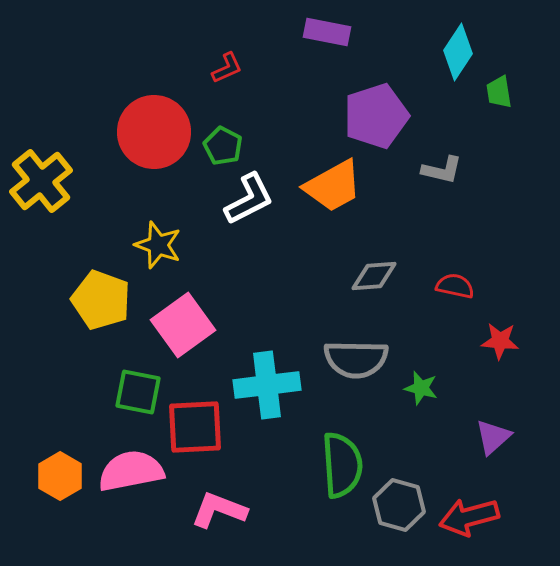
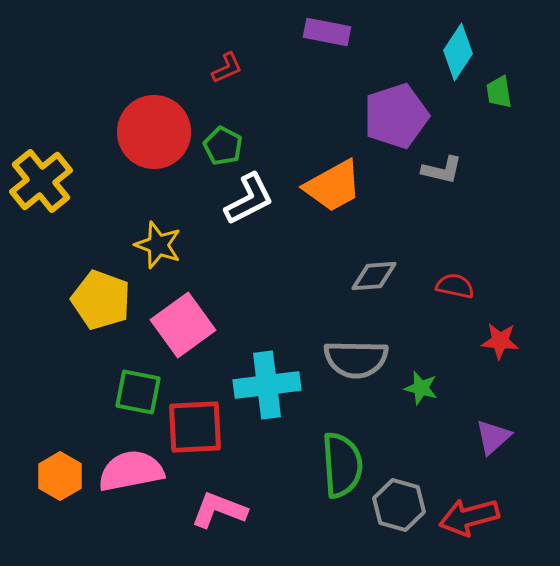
purple pentagon: moved 20 px right
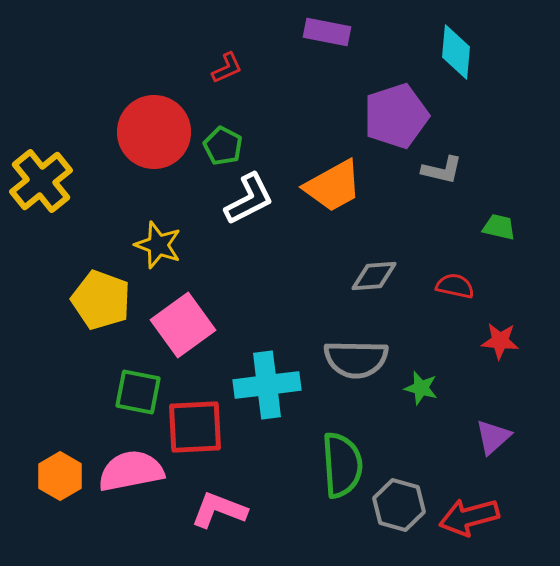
cyan diamond: moved 2 px left; rotated 28 degrees counterclockwise
green trapezoid: moved 135 px down; rotated 112 degrees clockwise
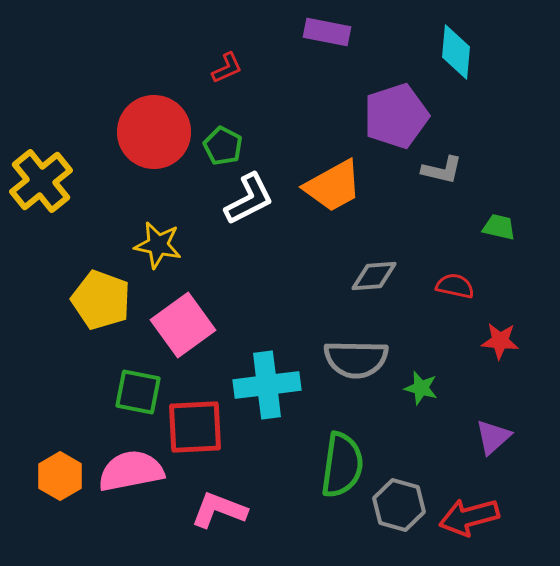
yellow star: rotated 9 degrees counterclockwise
green semicircle: rotated 12 degrees clockwise
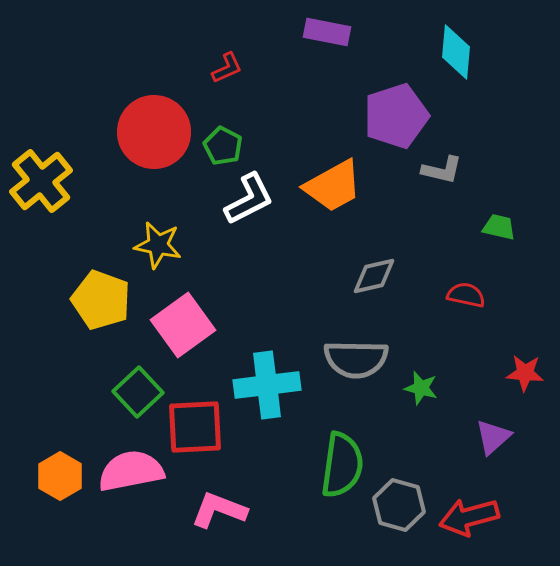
gray diamond: rotated 9 degrees counterclockwise
red semicircle: moved 11 px right, 9 px down
red star: moved 25 px right, 32 px down
green square: rotated 36 degrees clockwise
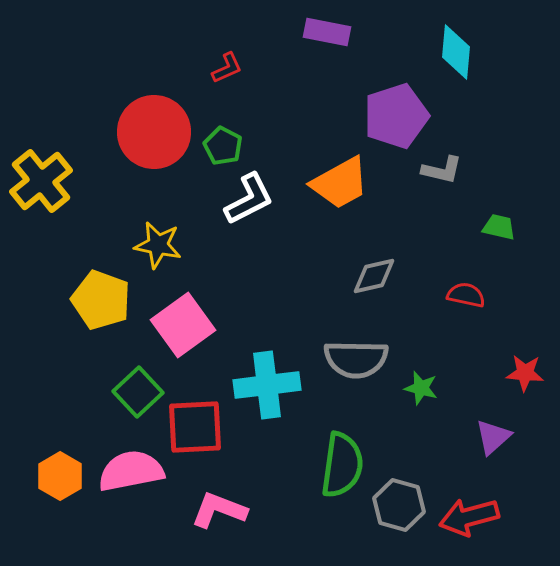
orange trapezoid: moved 7 px right, 3 px up
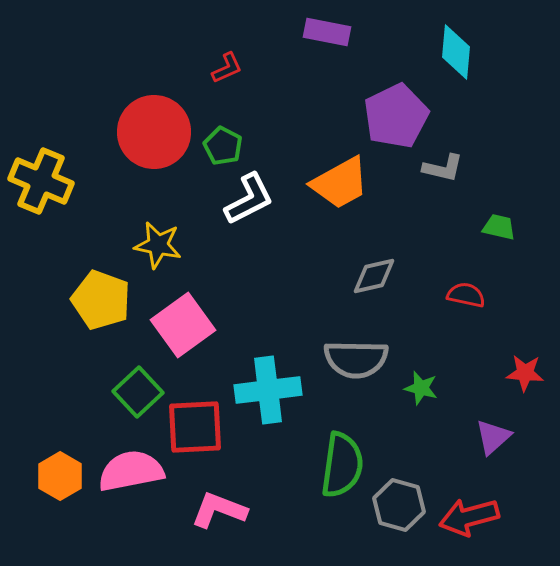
purple pentagon: rotated 8 degrees counterclockwise
gray L-shape: moved 1 px right, 2 px up
yellow cross: rotated 28 degrees counterclockwise
cyan cross: moved 1 px right, 5 px down
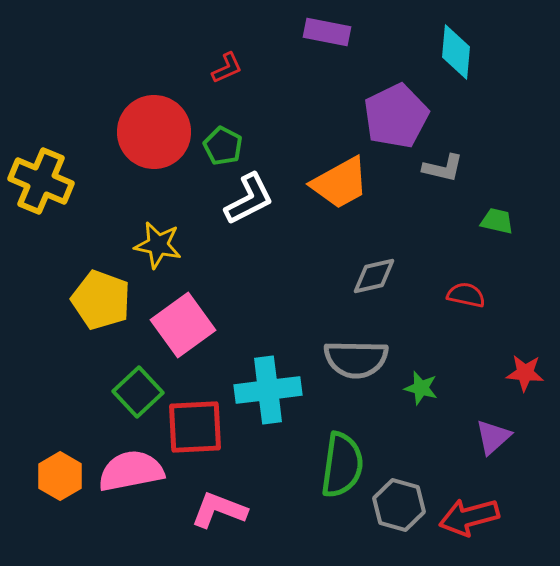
green trapezoid: moved 2 px left, 6 px up
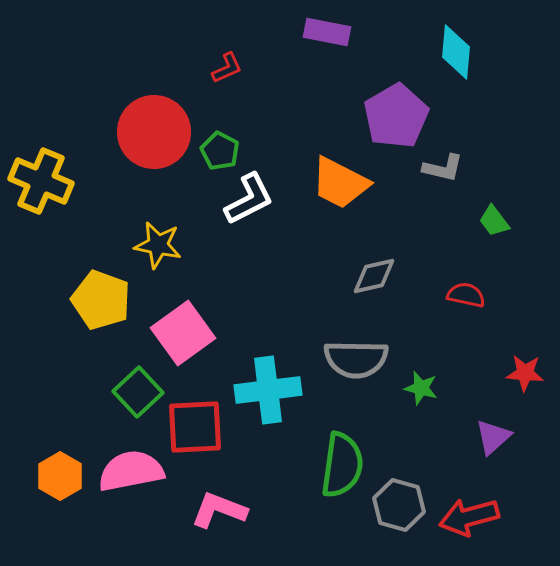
purple pentagon: rotated 4 degrees counterclockwise
green pentagon: moved 3 px left, 5 px down
orange trapezoid: rotated 56 degrees clockwise
green trapezoid: moved 3 px left; rotated 140 degrees counterclockwise
pink square: moved 8 px down
